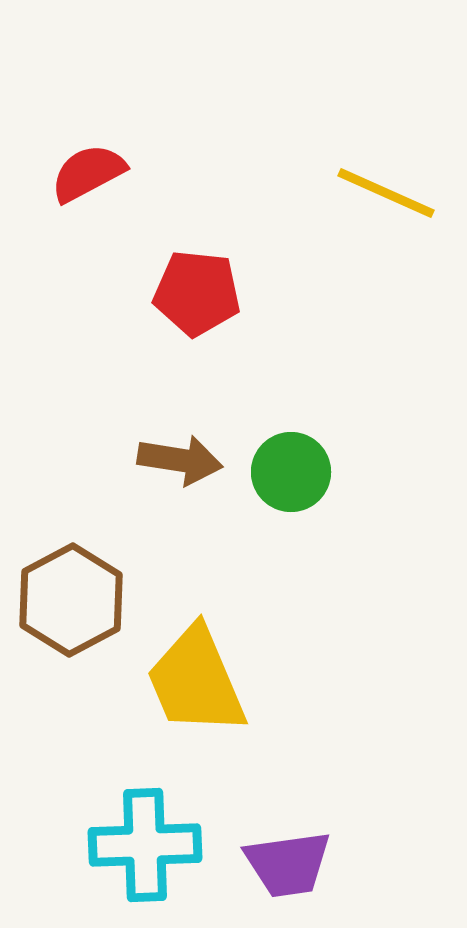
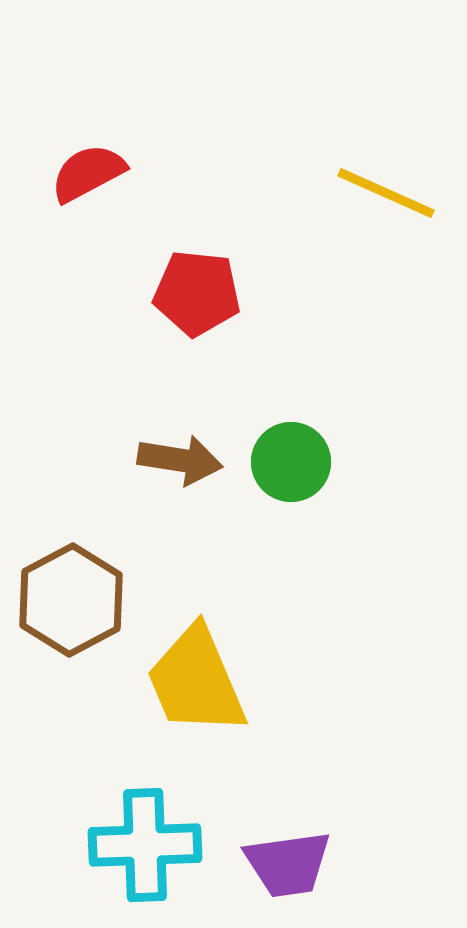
green circle: moved 10 px up
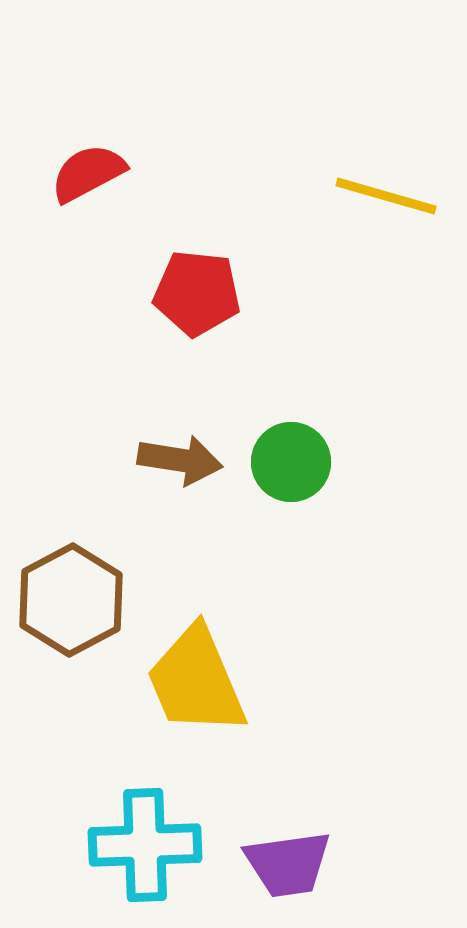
yellow line: moved 3 px down; rotated 8 degrees counterclockwise
